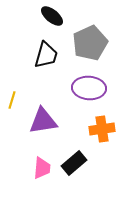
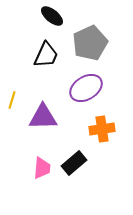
black trapezoid: rotated 8 degrees clockwise
purple ellipse: moved 3 px left; rotated 36 degrees counterclockwise
purple triangle: moved 4 px up; rotated 8 degrees clockwise
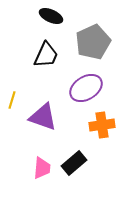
black ellipse: moved 1 px left; rotated 15 degrees counterclockwise
gray pentagon: moved 3 px right, 1 px up
purple triangle: rotated 20 degrees clockwise
orange cross: moved 4 px up
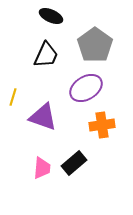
gray pentagon: moved 2 px right, 3 px down; rotated 12 degrees counterclockwise
yellow line: moved 1 px right, 3 px up
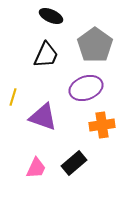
purple ellipse: rotated 12 degrees clockwise
pink trapezoid: moved 6 px left; rotated 20 degrees clockwise
